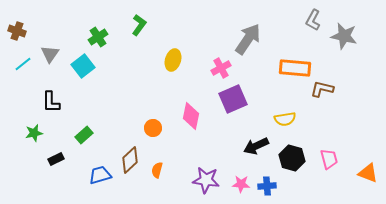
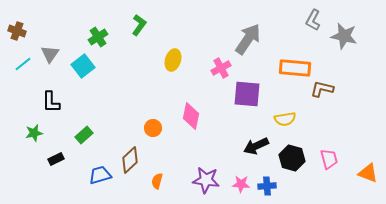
purple square: moved 14 px right, 5 px up; rotated 28 degrees clockwise
orange semicircle: moved 11 px down
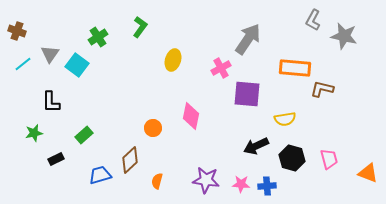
green L-shape: moved 1 px right, 2 px down
cyan square: moved 6 px left, 1 px up; rotated 15 degrees counterclockwise
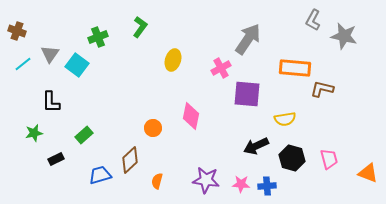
green cross: rotated 12 degrees clockwise
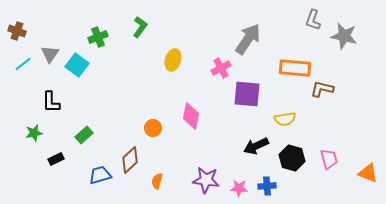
gray L-shape: rotated 10 degrees counterclockwise
pink star: moved 2 px left, 4 px down
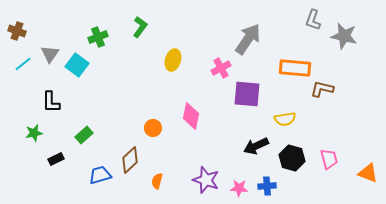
purple star: rotated 12 degrees clockwise
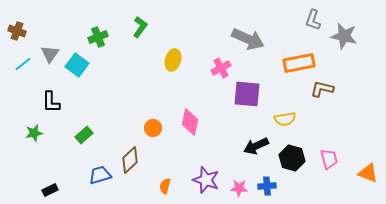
gray arrow: rotated 80 degrees clockwise
orange rectangle: moved 4 px right, 5 px up; rotated 16 degrees counterclockwise
pink diamond: moved 1 px left, 6 px down
black rectangle: moved 6 px left, 31 px down
orange semicircle: moved 8 px right, 5 px down
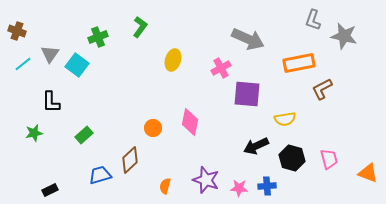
brown L-shape: rotated 40 degrees counterclockwise
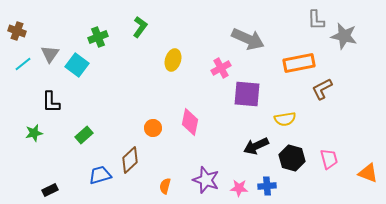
gray L-shape: moved 3 px right; rotated 20 degrees counterclockwise
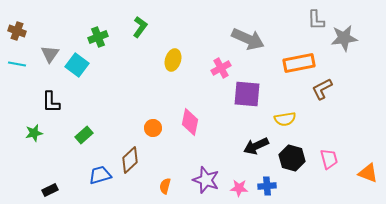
gray star: moved 2 px down; rotated 20 degrees counterclockwise
cyan line: moved 6 px left; rotated 48 degrees clockwise
